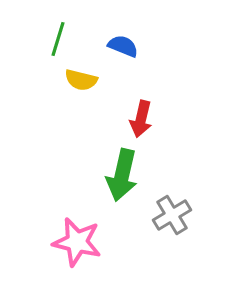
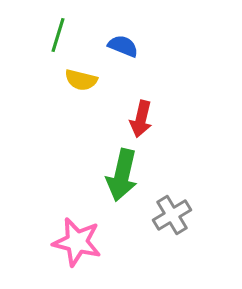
green line: moved 4 px up
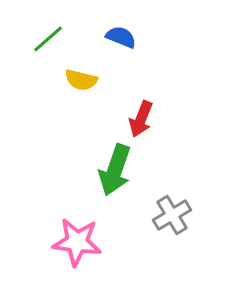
green line: moved 10 px left, 4 px down; rotated 32 degrees clockwise
blue semicircle: moved 2 px left, 9 px up
red arrow: rotated 9 degrees clockwise
green arrow: moved 7 px left, 5 px up; rotated 6 degrees clockwise
pink star: rotated 6 degrees counterclockwise
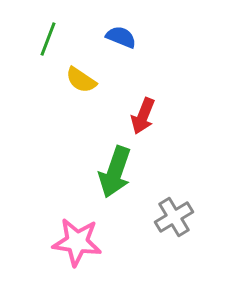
green line: rotated 28 degrees counterclockwise
yellow semicircle: rotated 20 degrees clockwise
red arrow: moved 2 px right, 3 px up
green arrow: moved 2 px down
gray cross: moved 2 px right, 2 px down
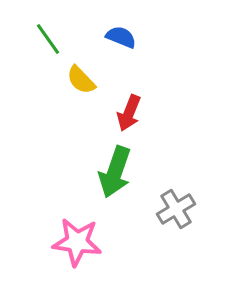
green line: rotated 56 degrees counterclockwise
yellow semicircle: rotated 12 degrees clockwise
red arrow: moved 14 px left, 3 px up
gray cross: moved 2 px right, 8 px up
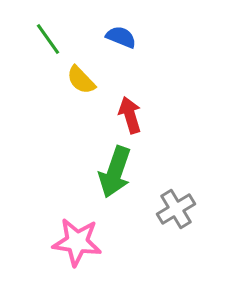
red arrow: moved 1 px right, 2 px down; rotated 141 degrees clockwise
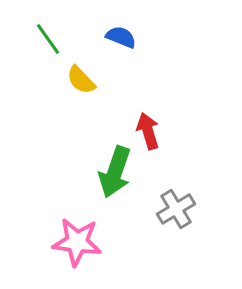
red arrow: moved 18 px right, 16 px down
